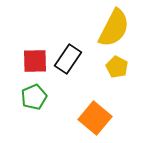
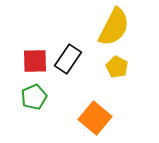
yellow semicircle: moved 1 px up
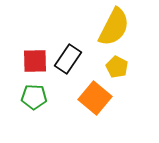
green pentagon: rotated 25 degrees clockwise
orange square: moved 20 px up
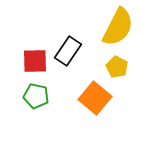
yellow semicircle: moved 4 px right
black rectangle: moved 8 px up
green pentagon: moved 2 px right, 1 px up; rotated 10 degrees clockwise
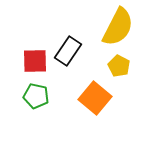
yellow pentagon: moved 2 px right, 1 px up
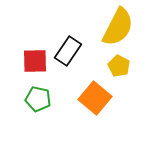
green pentagon: moved 2 px right, 3 px down
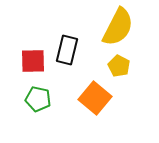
black rectangle: moved 1 px left, 1 px up; rotated 20 degrees counterclockwise
red square: moved 2 px left
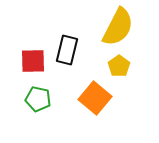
yellow pentagon: rotated 10 degrees clockwise
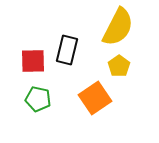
orange square: rotated 16 degrees clockwise
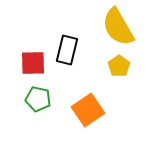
yellow semicircle: rotated 123 degrees clockwise
red square: moved 2 px down
orange square: moved 7 px left, 12 px down
